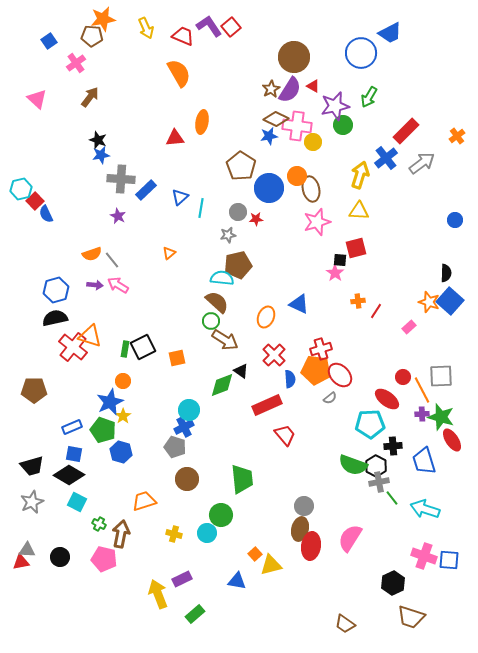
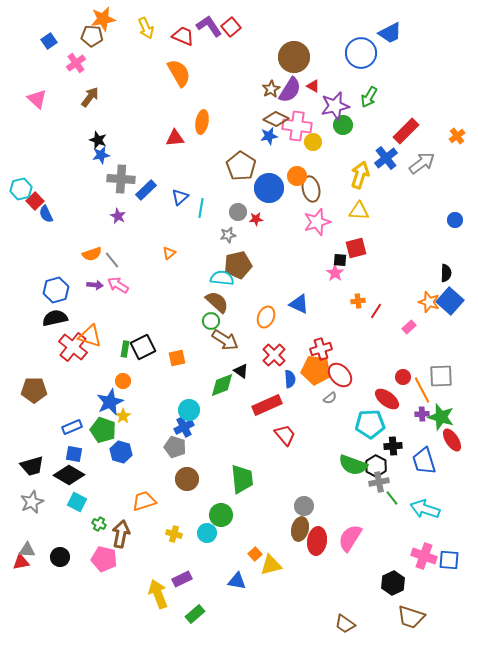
red ellipse at (311, 546): moved 6 px right, 5 px up
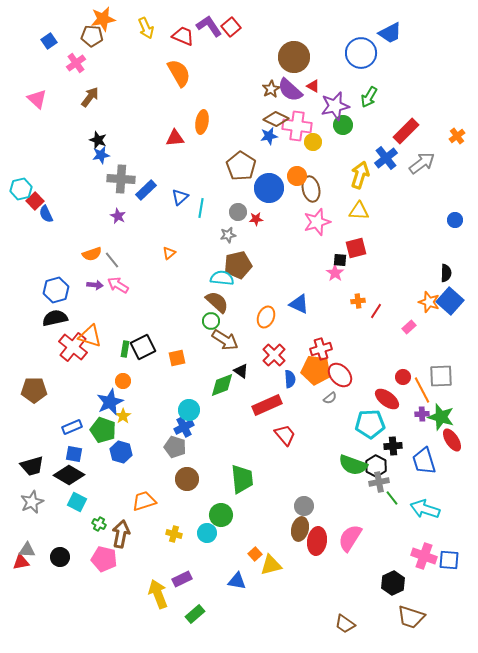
purple semicircle at (290, 90): rotated 100 degrees clockwise
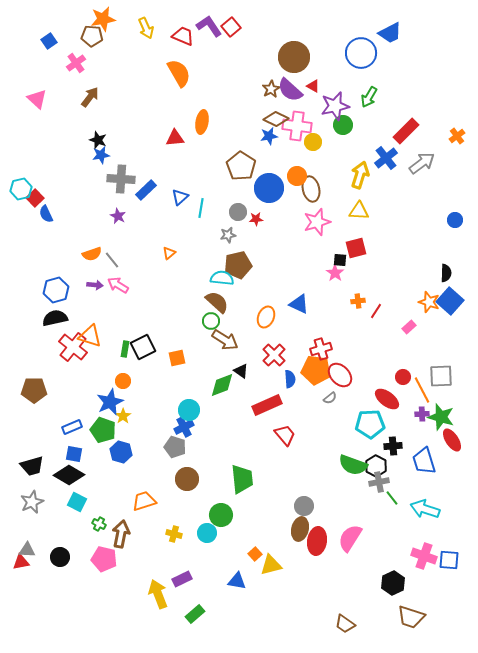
red square at (35, 201): moved 3 px up
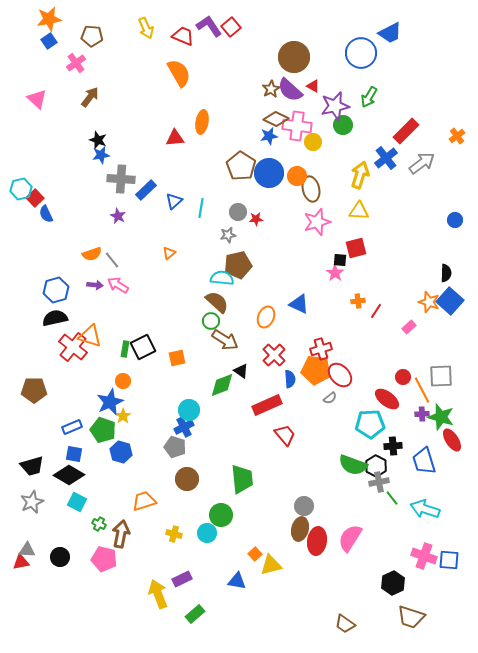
orange star at (103, 19): moved 54 px left
blue circle at (269, 188): moved 15 px up
blue triangle at (180, 197): moved 6 px left, 4 px down
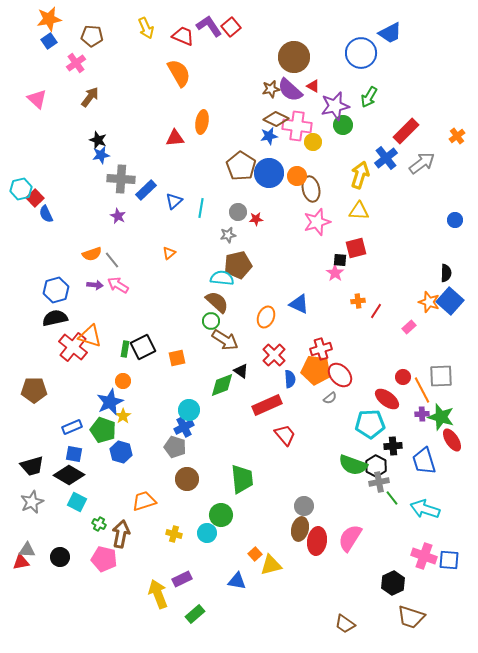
brown star at (271, 89): rotated 18 degrees clockwise
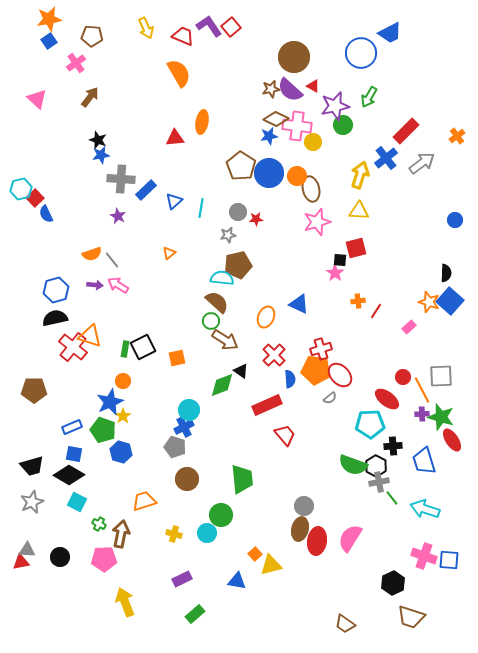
pink pentagon at (104, 559): rotated 15 degrees counterclockwise
yellow arrow at (158, 594): moved 33 px left, 8 px down
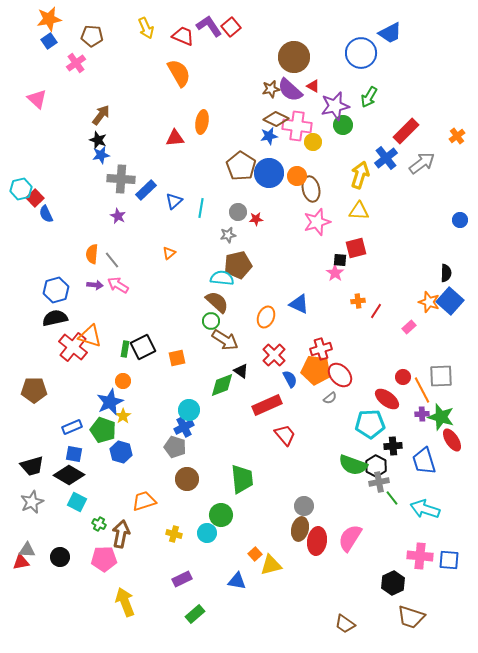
brown arrow at (90, 97): moved 11 px right, 18 px down
blue circle at (455, 220): moved 5 px right
orange semicircle at (92, 254): rotated 114 degrees clockwise
blue semicircle at (290, 379): rotated 24 degrees counterclockwise
pink cross at (424, 556): moved 4 px left; rotated 15 degrees counterclockwise
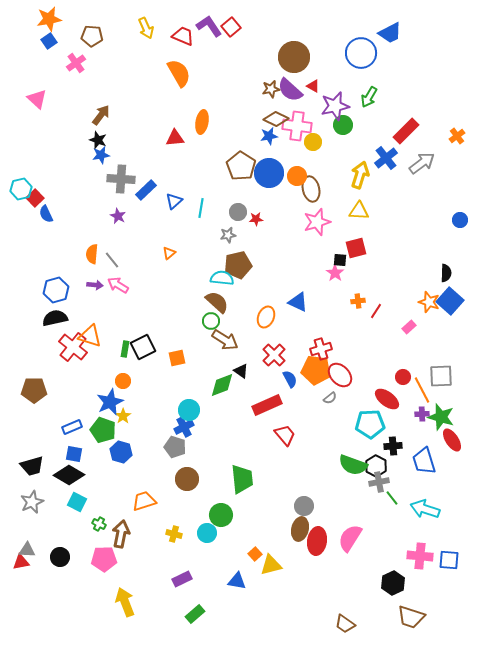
blue triangle at (299, 304): moved 1 px left, 2 px up
